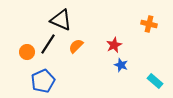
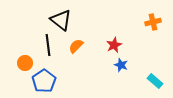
black triangle: rotated 15 degrees clockwise
orange cross: moved 4 px right, 2 px up; rotated 28 degrees counterclockwise
black line: moved 1 px down; rotated 40 degrees counterclockwise
orange circle: moved 2 px left, 11 px down
blue pentagon: moved 1 px right; rotated 10 degrees counterclockwise
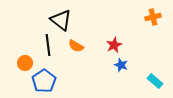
orange cross: moved 5 px up
orange semicircle: rotated 105 degrees counterclockwise
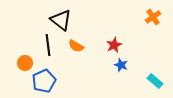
orange cross: rotated 21 degrees counterclockwise
blue pentagon: rotated 10 degrees clockwise
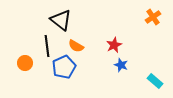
black line: moved 1 px left, 1 px down
blue pentagon: moved 20 px right, 14 px up
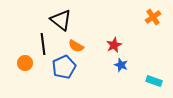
black line: moved 4 px left, 2 px up
cyan rectangle: moved 1 px left; rotated 21 degrees counterclockwise
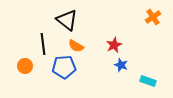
black triangle: moved 6 px right
orange circle: moved 3 px down
blue pentagon: rotated 20 degrees clockwise
cyan rectangle: moved 6 px left
